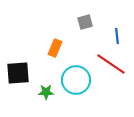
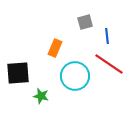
blue line: moved 10 px left
red line: moved 2 px left
cyan circle: moved 1 px left, 4 px up
green star: moved 5 px left, 4 px down; rotated 14 degrees clockwise
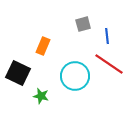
gray square: moved 2 px left, 2 px down
orange rectangle: moved 12 px left, 2 px up
black square: rotated 30 degrees clockwise
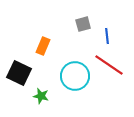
red line: moved 1 px down
black square: moved 1 px right
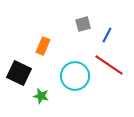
blue line: moved 1 px up; rotated 35 degrees clockwise
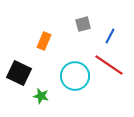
blue line: moved 3 px right, 1 px down
orange rectangle: moved 1 px right, 5 px up
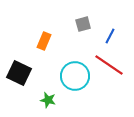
green star: moved 7 px right, 4 px down
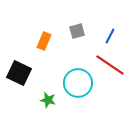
gray square: moved 6 px left, 7 px down
red line: moved 1 px right
cyan circle: moved 3 px right, 7 px down
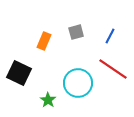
gray square: moved 1 px left, 1 px down
red line: moved 3 px right, 4 px down
green star: rotated 21 degrees clockwise
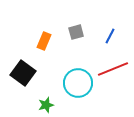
red line: rotated 56 degrees counterclockwise
black square: moved 4 px right; rotated 10 degrees clockwise
green star: moved 2 px left, 5 px down; rotated 21 degrees clockwise
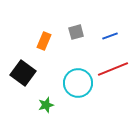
blue line: rotated 42 degrees clockwise
